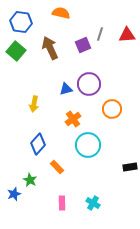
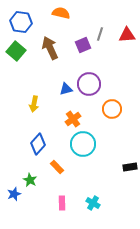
cyan circle: moved 5 px left, 1 px up
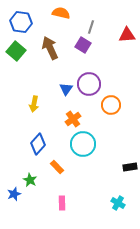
gray line: moved 9 px left, 7 px up
purple square: rotated 35 degrees counterclockwise
blue triangle: rotated 40 degrees counterclockwise
orange circle: moved 1 px left, 4 px up
cyan cross: moved 25 px right
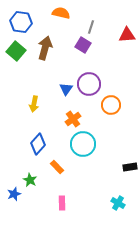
brown arrow: moved 5 px left; rotated 40 degrees clockwise
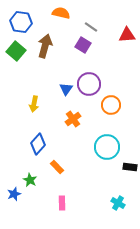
gray line: rotated 72 degrees counterclockwise
brown arrow: moved 2 px up
cyan circle: moved 24 px right, 3 px down
black rectangle: rotated 16 degrees clockwise
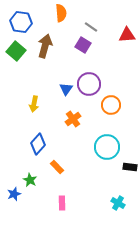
orange semicircle: rotated 72 degrees clockwise
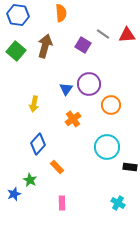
blue hexagon: moved 3 px left, 7 px up
gray line: moved 12 px right, 7 px down
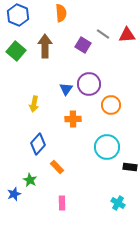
blue hexagon: rotated 15 degrees clockwise
brown arrow: rotated 15 degrees counterclockwise
orange cross: rotated 35 degrees clockwise
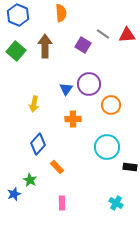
cyan cross: moved 2 px left
